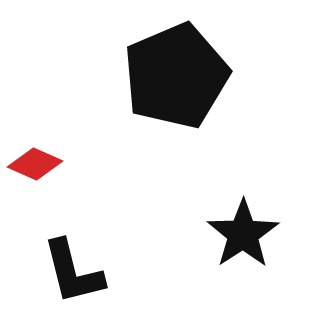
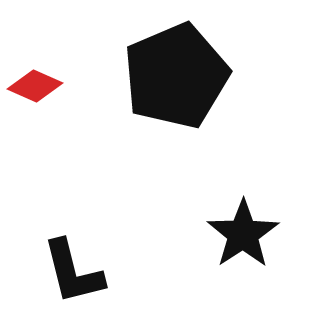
red diamond: moved 78 px up
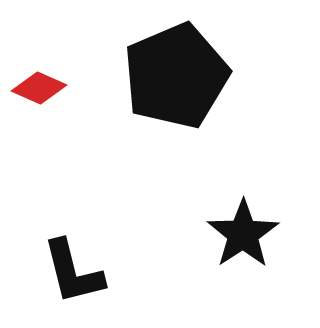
red diamond: moved 4 px right, 2 px down
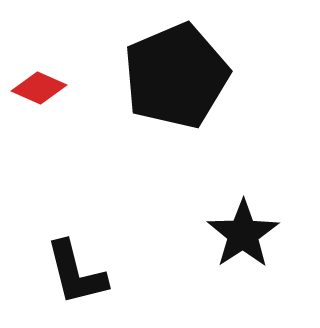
black L-shape: moved 3 px right, 1 px down
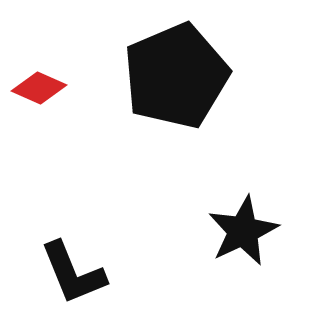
black star: moved 3 px up; rotated 8 degrees clockwise
black L-shape: moved 3 px left; rotated 8 degrees counterclockwise
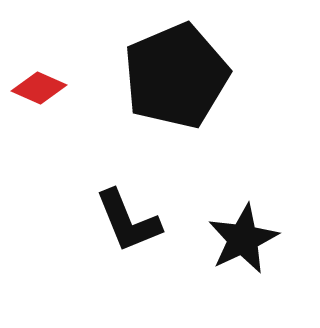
black star: moved 8 px down
black L-shape: moved 55 px right, 52 px up
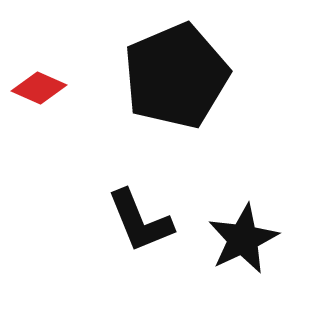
black L-shape: moved 12 px right
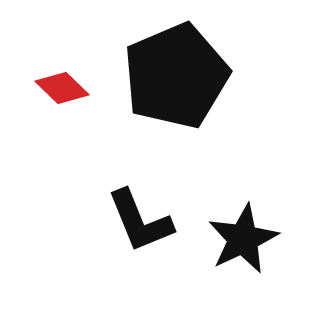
red diamond: moved 23 px right; rotated 20 degrees clockwise
